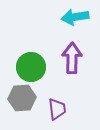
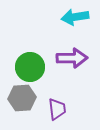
purple arrow: rotated 88 degrees clockwise
green circle: moved 1 px left
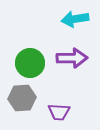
cyan arrow: moved 2 px down
green circle: moved 4 px up
purple trapezoid: moved 2 px right, 3 px down; rotated 100 degrees clockwise
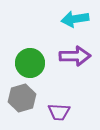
purple arrow: moved 3 px right, 2 px up
gray hexagon: rotated 12 degrees counterclockwise
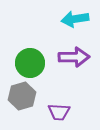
purple arrow: moved 1 px left, 1 px down
gray hexagon: moved 2 px up
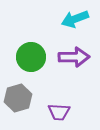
cyan arrow: rotated 12 degrees counterclockwise
green circle: moved 1 px right, 6 px up
gray hexagon: moved 4 px left, 2 px down
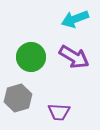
purple arrow: rotated 32 degrees clockwise
